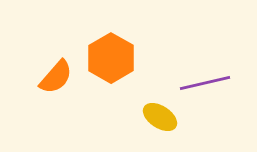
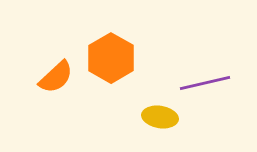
orange semicircle: rotated 6 degrees clockwise
yellow ellipse: rotated 24 degrees counterclockwise
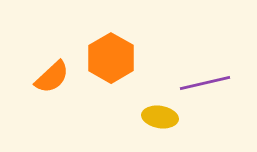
orange semicircle: moved 4 px left
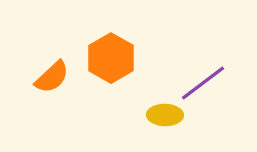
purple line: moved 2 px left; rotated 24 degrees counterclockwise
yellow ellipse: moved 5 px right, 2 px up; rotated 8 degrees counterclockwise
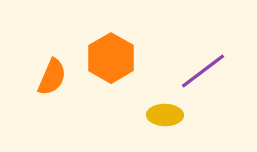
orange semicircle: rotated 24 degrees counterclockwise
purple line: moved 12 px up
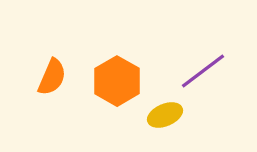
orange hexagon: moved 6 px right, 23 px down
yellow ellipse: rotated 24 degrees counterclockwise
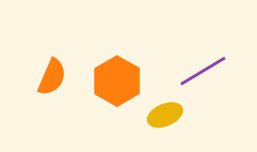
purple line: rotated 6 degrees clockwise
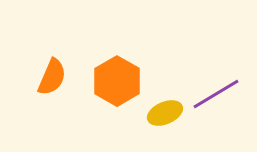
purple line: moved 13 px right, 23 px down
yellow ellipse: moved 2 px up
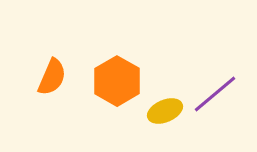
purple line: moved 1 px left; rotated 9 degrees counterclockwise
yellow ellipse: moved 2 px up
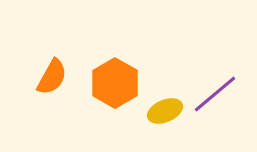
orange semicircle: rotated 6 degrees clockwise
orange hexagon: moved 2 px left, 2 px down
